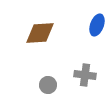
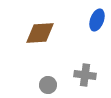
blue ellipse: moved 5 px up
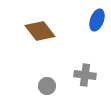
brown diamond: moved 2 px up; rotated 56 degrees clockwise
gray circle: moved 1 px left, 1 px down
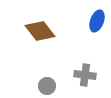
blue ellipse: moved 1 px down
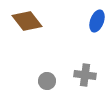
brown diamond: moved 13 px left, 10 px up
gray circle: moved 5 px up
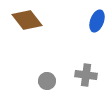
brown diamond: moved 1 px up
gray cross: moved 1 px right
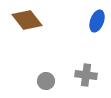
gray circle: moved 1 px left
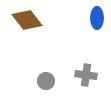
blue ellipse: moved 3 px up; rotated 20 degrees counterclockwise
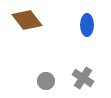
blue ellipse: moved 10 px left, 7 px down
gray cross: moved 3 px left, 3 px down; rotated 25 degrees clockwise
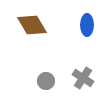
brown diamond: moved 5 px right, 5 px down; rotated 8 degrees clockwise
